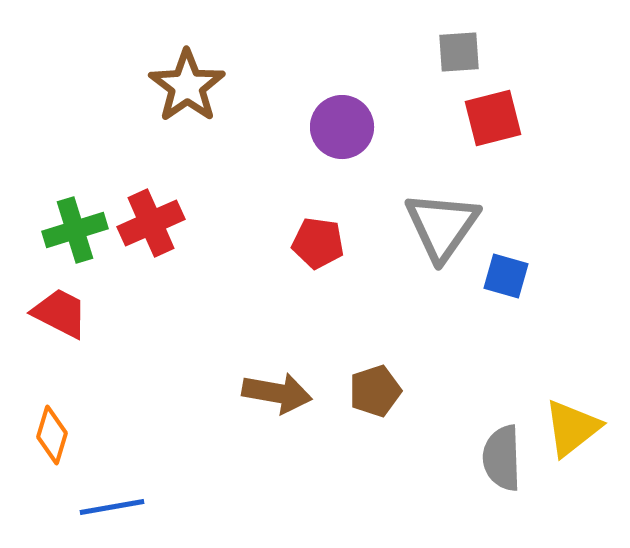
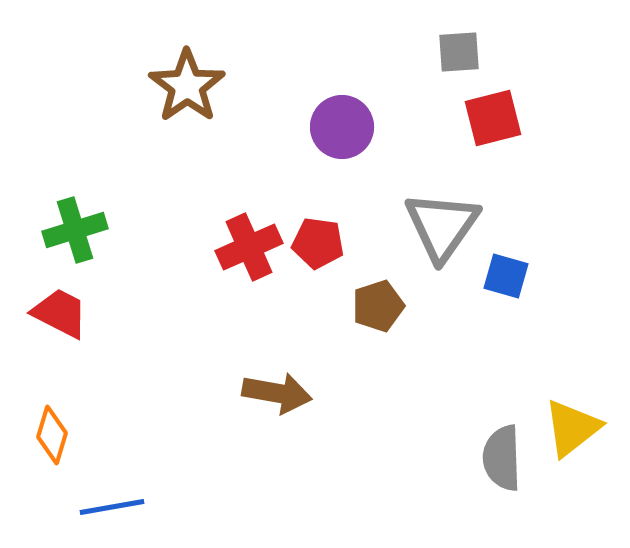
red cross: moved 98 px right, 24 px down
brown pentagon: moved 3 px right, 85 px up
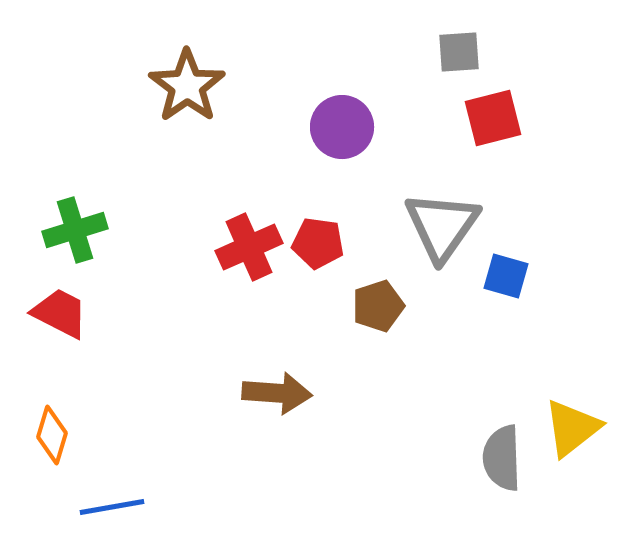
brown arrow: rotated 6 degrees counterclockwise
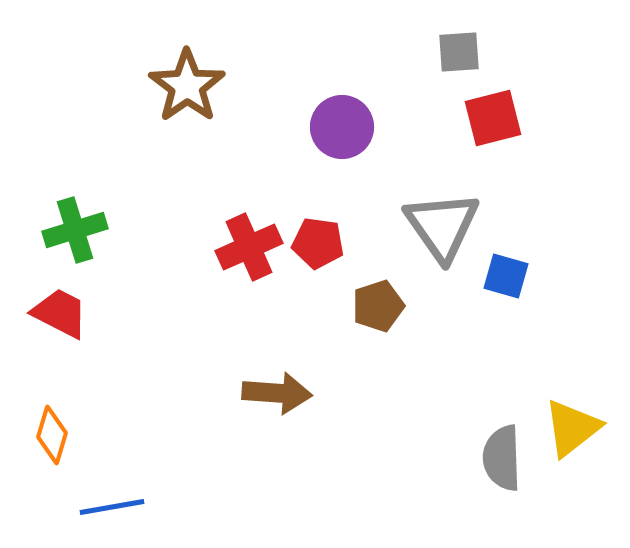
gray triangle: rotated 10 degrees counterclockwise
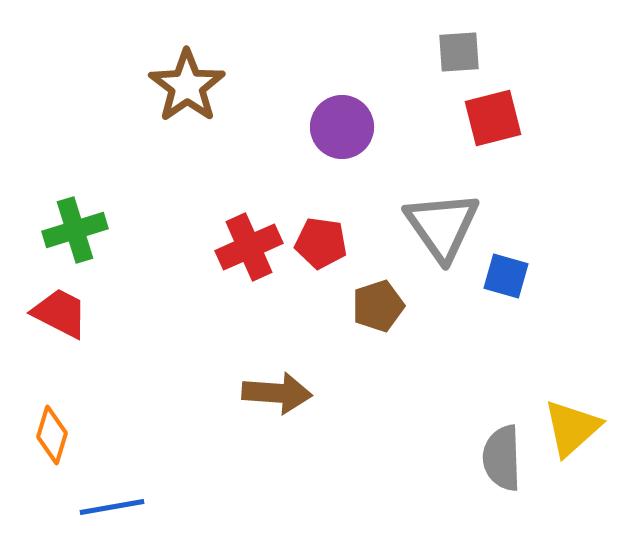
red pentagon: moved 3 px right
yellow triangle: rotated 4 degrees counterclockwise
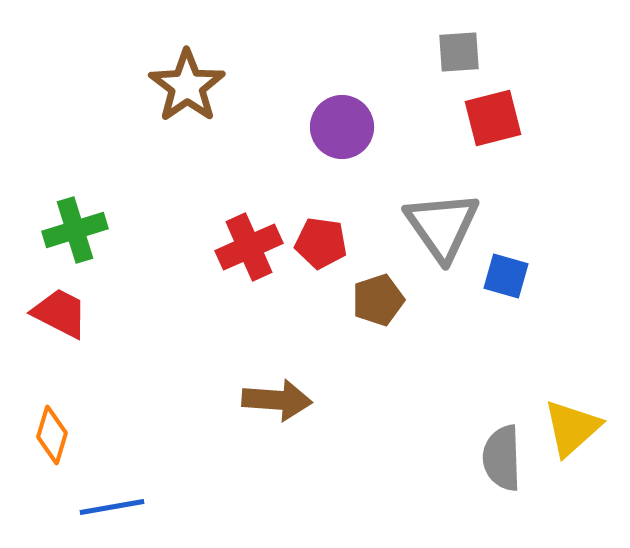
brown pentagon: moved 6 px up
brown arrow: moved 7 px down
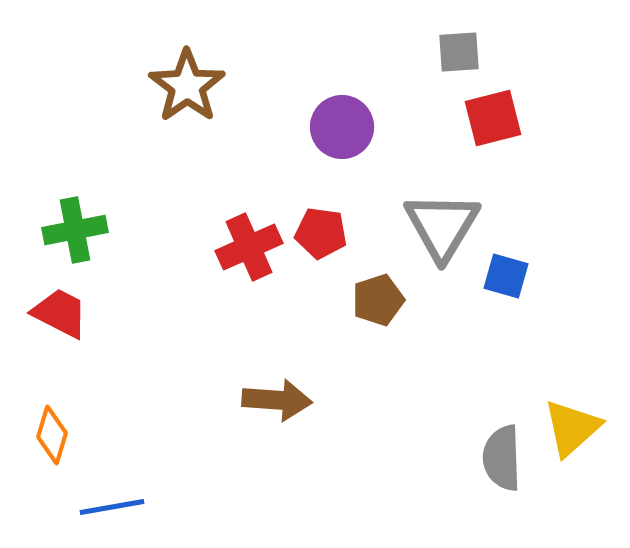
gray triangle: rotated 6 degrees clockwise
green cross: rotated 6 degrees clockwise
red pentagon: moved 10 px up
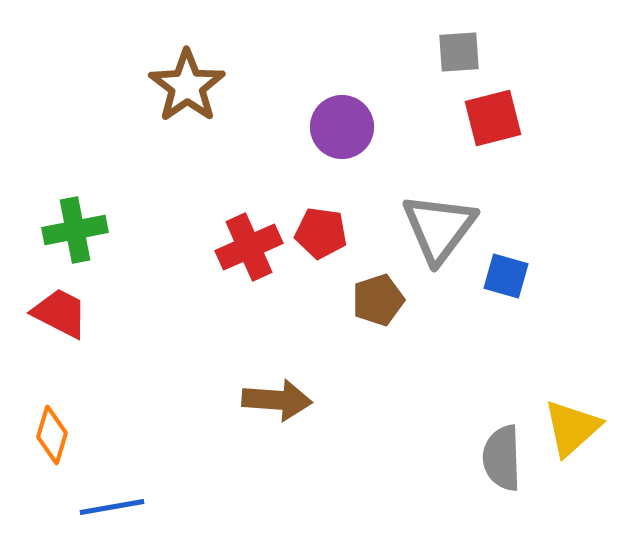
gray triangle: moved 3 px left, 2 px down; rotated 6 degrees clockwise
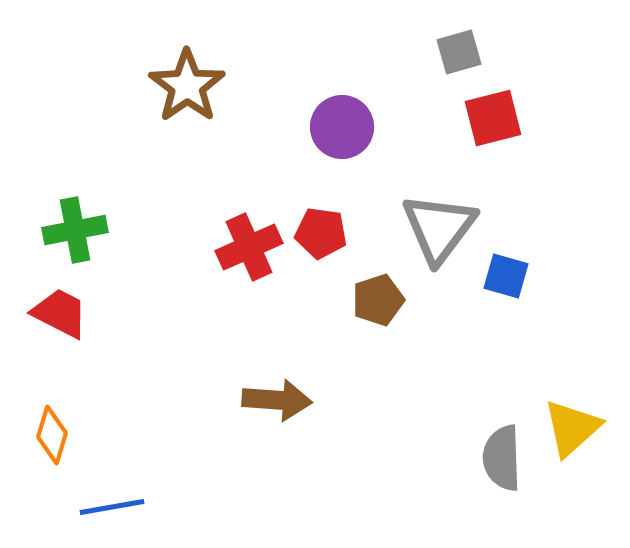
gray square: rotated 12 degrees counterclockwise
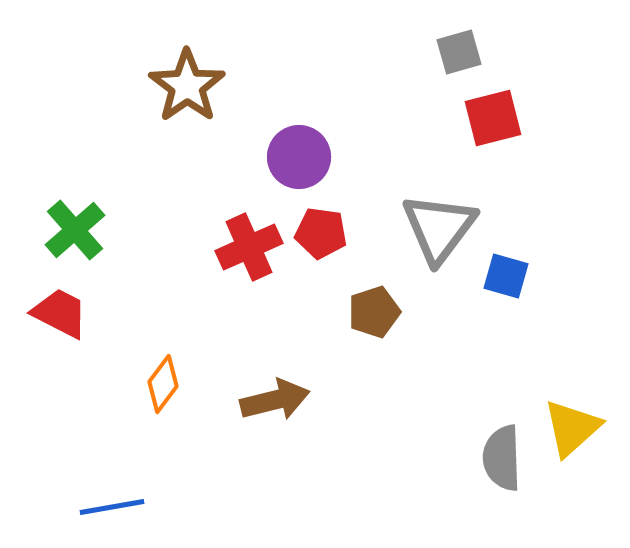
purple circle: moved 43 px left, 30 px down
green cross: rotated 30 degrees counterclockwise
brown pentagon: moved 4 px left, 12 px down
brown arrow: moved 2 px left; rotated 18 degrees counterclockwise
orange diamond: moved 111 px right, 51 px up; rotated 20 degrees clockwise
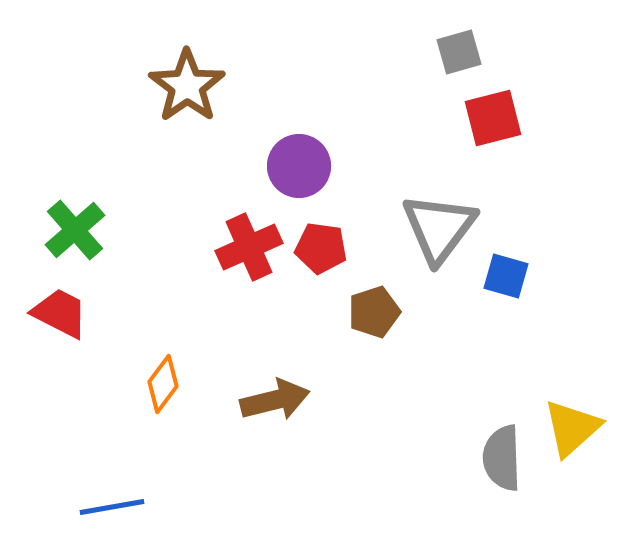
purple circle: moved 9 px down
red pentagon: moved 15 px down
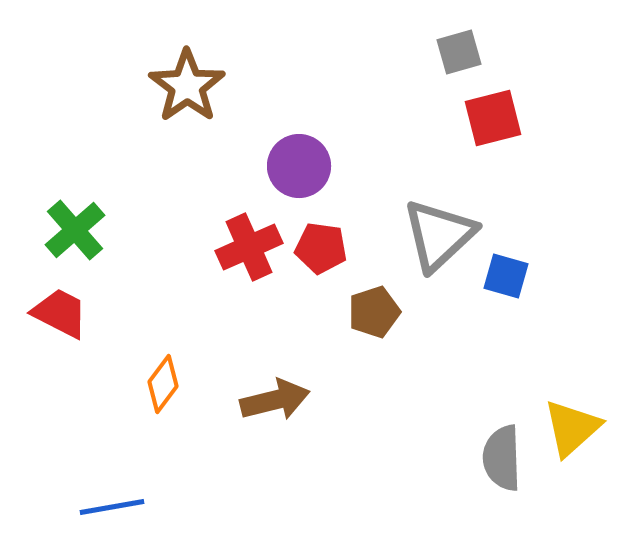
gray triangle: moved 7 px down; rotated 10 degrees clockwise
